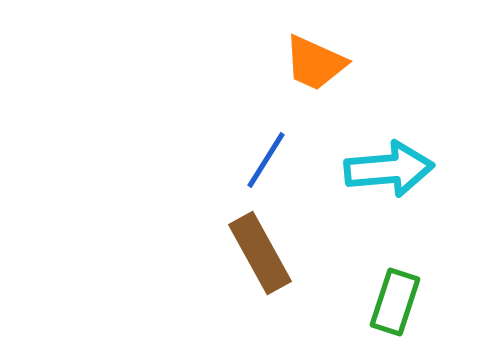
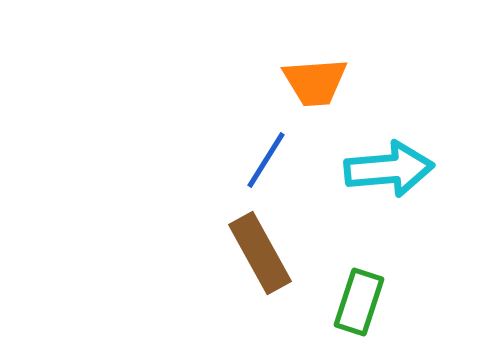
orange trapezoid: moved 19 px down; rotated 28 degrees counterclockwise
green rectangle: moved 36 px left
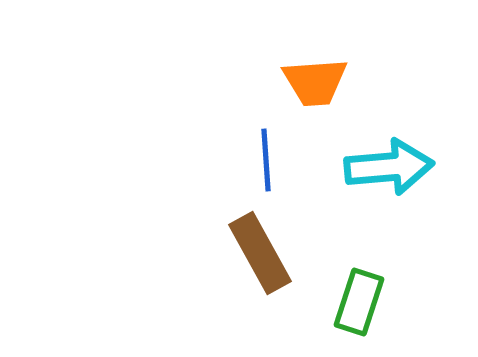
blue line: rotated 36 degrees counterclockwise
cyan arrow: moved 2 px up
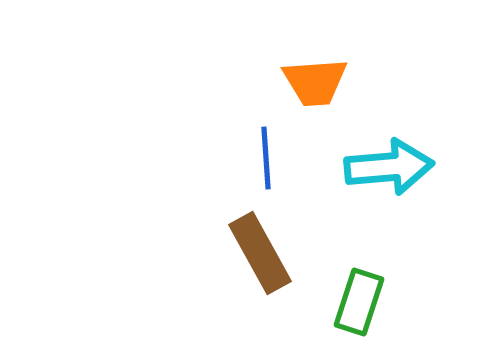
blue line: moved 2 px up
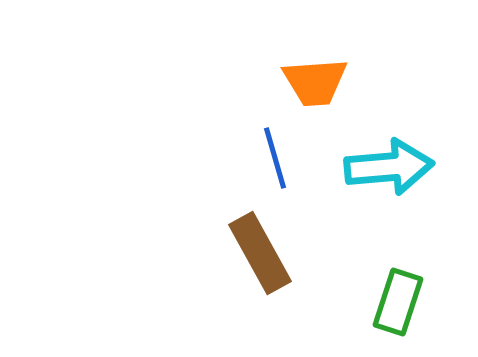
blue line: moved 9 px right; rotated 12 degrees counterclockwise
green rectangle: moved 39 px right
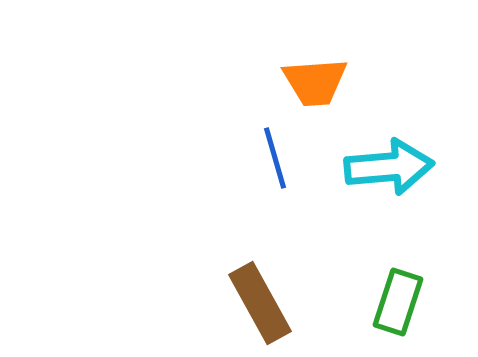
brown rectangle: moved 50 px down
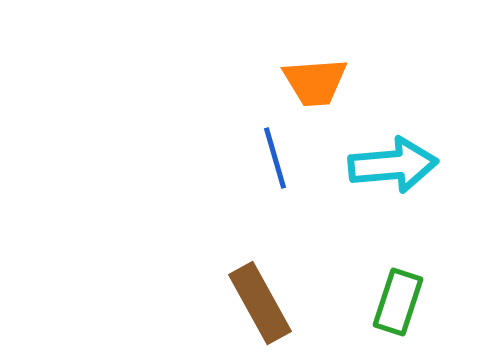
cyan arrow: moved 4 px right, 2 px up
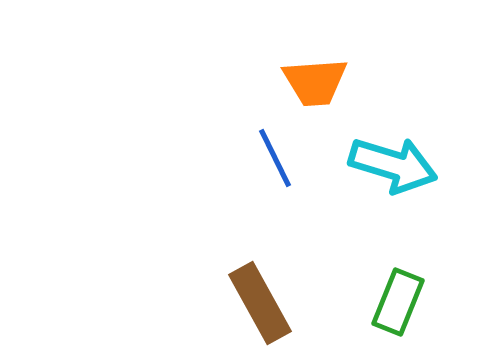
blue line: rotated 10 degrees counterclockwise
cyan arrow: rotated 22 degrees clockwise
green rectangle: rotated 4 degrees clockwise
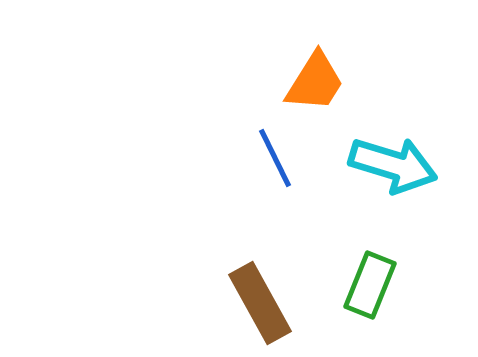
orange trapezoid: rotated 54 degrees counterclockwise
green rectangle: moved 28 px left, 17 px up
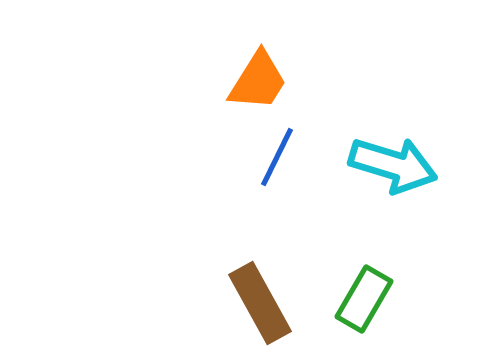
orange trapezoid: moved 57 px left, 1 px up
blue line: moved 2 px right, 1 px up; rotated 52 degrees clockwise
green rectangle: moved 6 px left, 14 px down; rotated 8 degrees clockwise
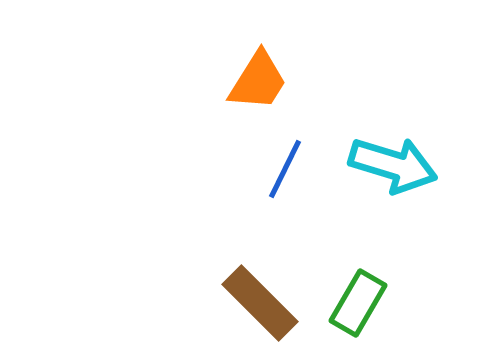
blue line: moved 8 px right, 12 px down
green rectangle: moved 6 px left, 4 px down
brown rectangle: rotated 16 degrees counterclockwise
